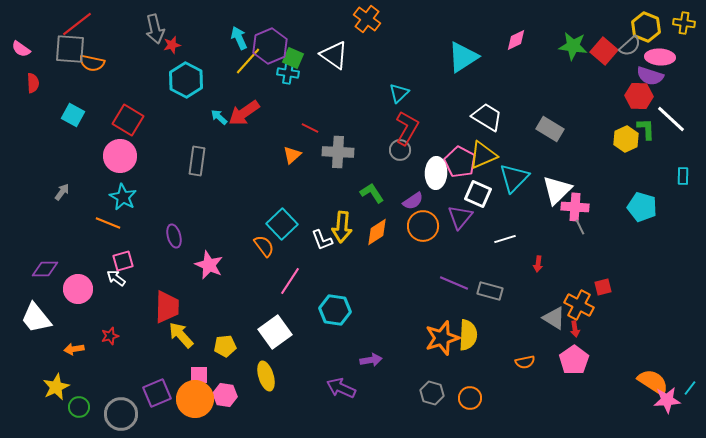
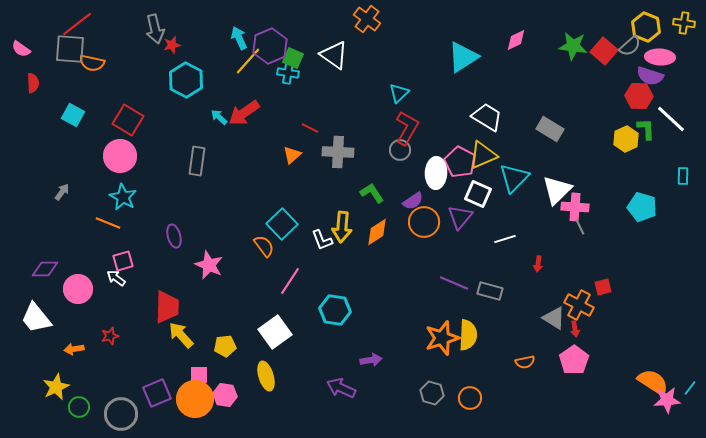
orange circle at (423, 226): moved 1 px right, 4 px up
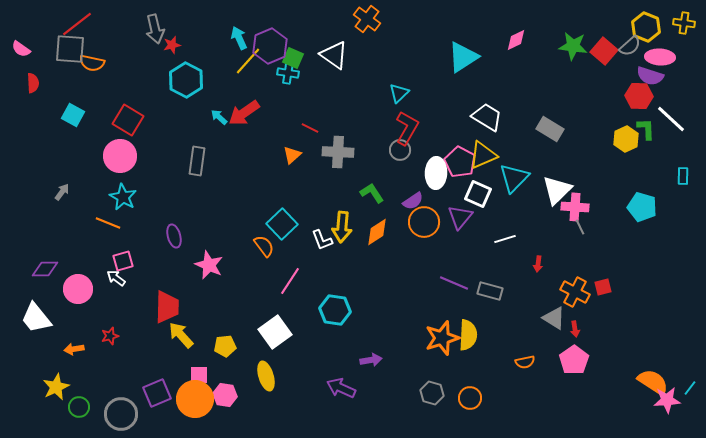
orange cross at (579, 305): moved 4 px left, 13 px up
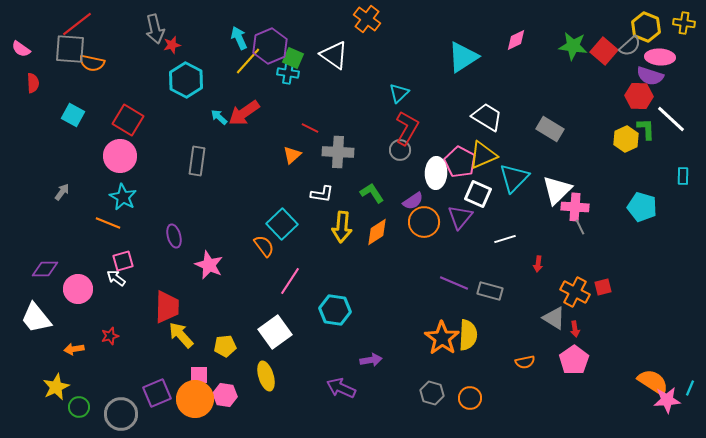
white L-shape at (322, 240): moved 46 px up; rotated 60 degrees counterclockwise
orange star at (442, 338): rotated 20 degrees counterclockwise
cyan line at (690, 388): rotated 14 degrees counterclockwise
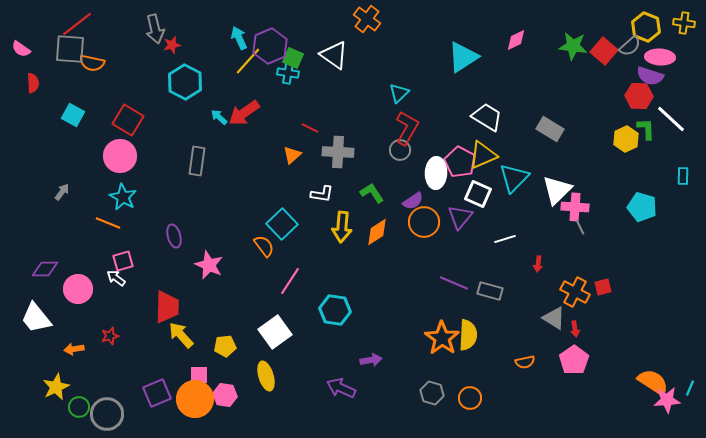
cyan hexagon at (186, 80): moved 1 px left, 2 px down
gray circle at (121, 414): moved 14 px left
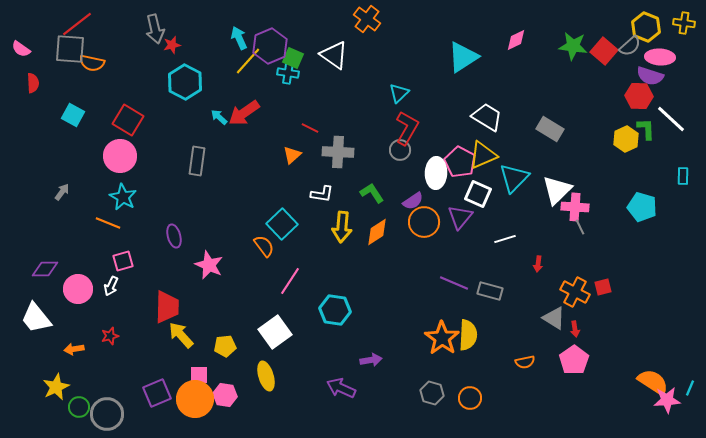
white arrow at (116, 278): moved 5 px left, 8 px down; rotated 102 degrees counterclockwise
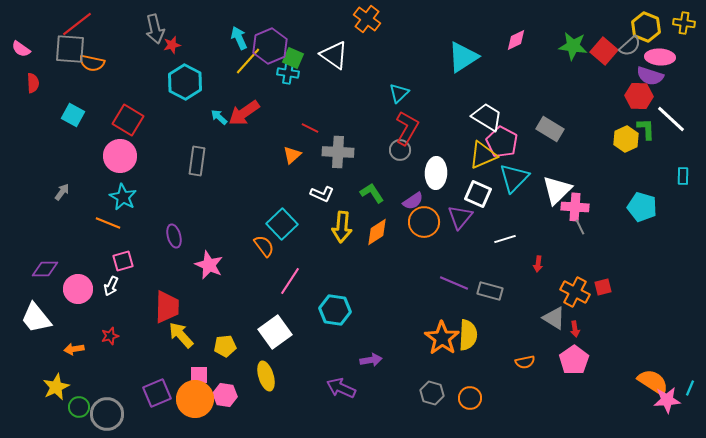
pink pentagon at (460, 162): moved 42 px right, 20 px up
white L-shape at (322, 194): rotated 15 degrees clockwise
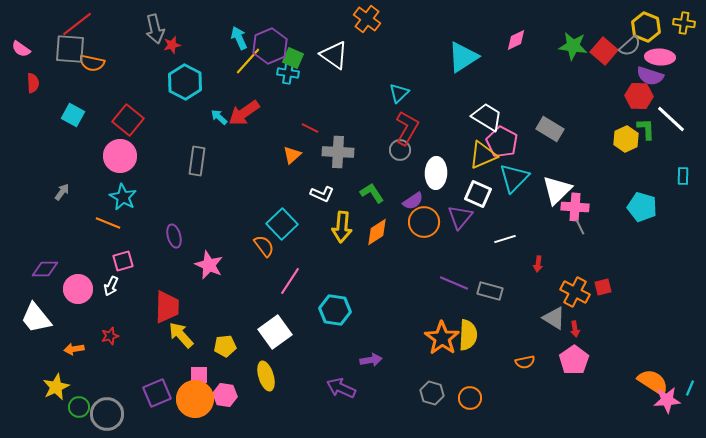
red square at (128, 120): rotated 8 degrees clockwise
